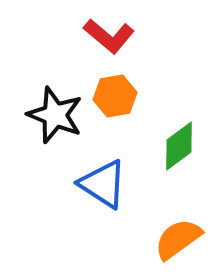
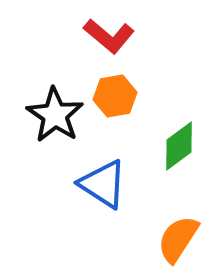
black star: rotated 12 degrees clockwise
orange semicircle: rotated 21 degrees counterclockwise
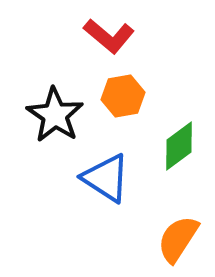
orange hexagon: moved 8 px right
blue triangle: moved 3 px right, 6 px up
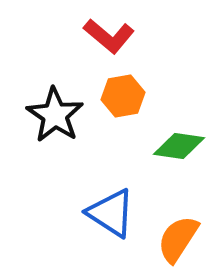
green diamond: rotated 45 degrees clockwise
blue triangle: moved 5 px right, 35 px down
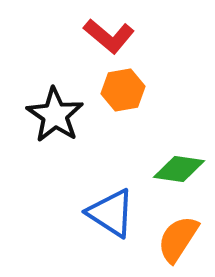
orange hexagon: moved 6 px up
green diamond: moved 23 px down
